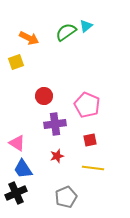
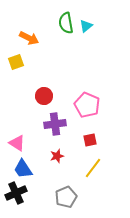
green semicircle: moved 9 px up; rotated 65 degrees counterclockwise
yellow line: rotated 60 degrees counterclockwise
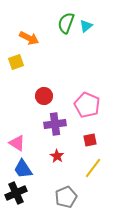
green semicircle: rotated 30 degrees clockwise
red star: rotated 24 degrees counterclockwise
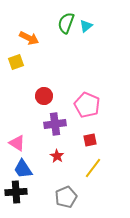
black cross: moved 1 px up; rotated 20 degrees clockwise
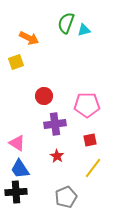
cyan triangle: moved 2 px left, 4 px down; rotated 24 degrees clockwise
pink pentagon: rotated 25 degrees counterclockwise
blue trapezoid: moved 3 px left
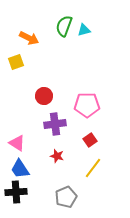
green semicircle: moved 2 px left, 3 px down
red square: rotated 24 degrees counterclockwise
red star: rotated 16 degrees counterclockwise
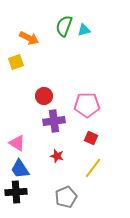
purple cross: moved 1 px left, 3 px up
red square: moved 1 px right, 2 px up; rotated 32 degrees counterclockwise
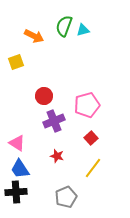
cyan triangle: moved 1 px left
orange arrow: moved 5 px right, 2 px up
pink pentagon: rotated 15 degrees counterclockwise
purple cross: rotated 15 degrees counterclockwise
red square: rotated 24 degrees clockwise
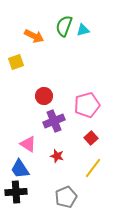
pink triangle: moved 11 px right, 1 px down
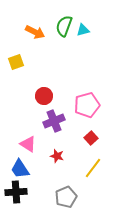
orange arrow: moved 1 px right, 4 px up
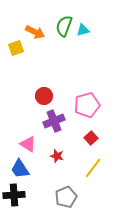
yellow square: moved 14 px up
black cross: moved 2 px left, 3 px down
